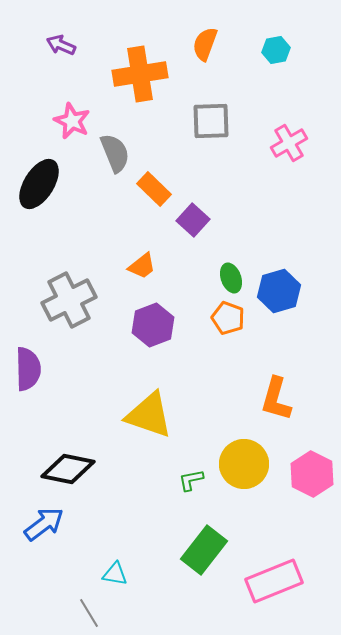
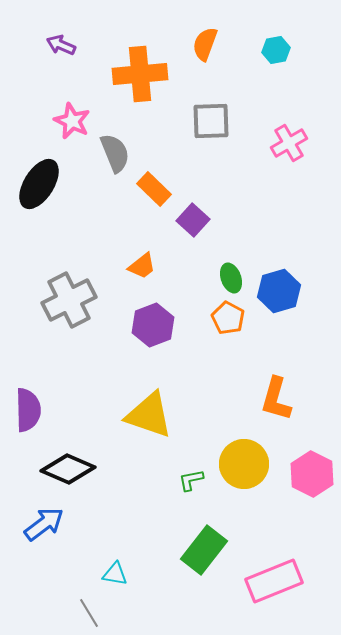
orange cross: rotated 4 degrees clockwise
orange pentagon: rotated 8 degrees clockwise
purple semicircle: moved 41 px down
black diamond: rotated 12 degrees clockwise
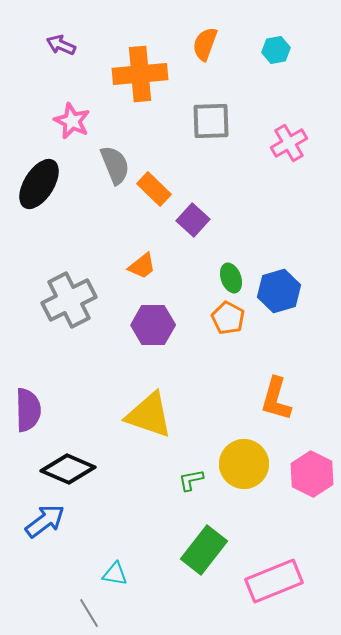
gray semicircle: moved 12 px down
purple hexagon: rotated 21 degrees clockwise
blue arrow: moved 1 px right, 3 px up
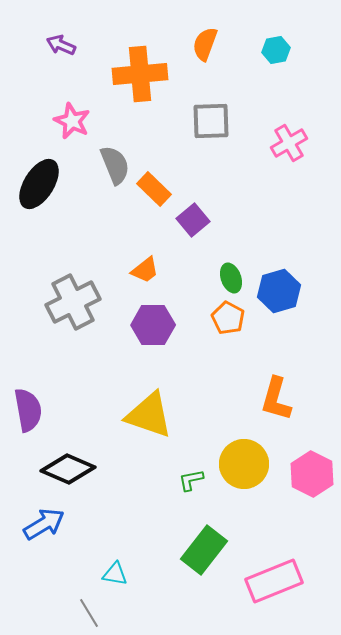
purple square: rotated 8 degrees clockwise
orange trapezoid: moved 3 px right, 4 px down
gray cross: moved 4 px right, 2 px down
purple semicircle: rotated 9 degrees counterclockwise
blue arrow: moved 1 px left, 3 px down; rotated 6 degrees clockwise
